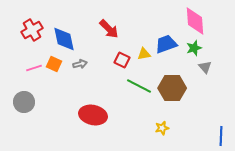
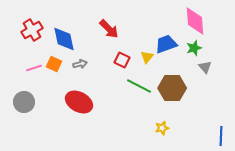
yellow triangle: moved 3 px right, 3 px down; rotated 40 degrees counterclockwise
red ellipse: moved 14 px left, 13 px up; rotated 16 degrees clockwise
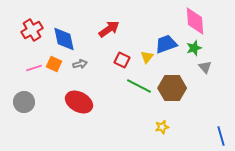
red arrow: rotated 80 degrees counterclockwise
yellow star: moved 1 px up
blue line: rotated 18 degrees counterclockwise
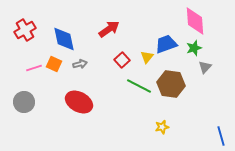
red cross: moved 7 px left
red square: rotated 21 degrees clockwise
gray triangle: rotated 24 degrees clockwise
brown hexagon: moved 1 px left, 4 px up; rotated 8 degrees clockwise
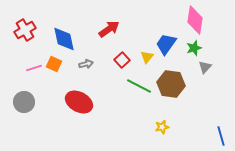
pink diamond: moved 1 px up; rotated 12 degrees clockwise
blue trapezoid: rotated 35 degrees counterclockwise
gray arrow: moved 6 px right
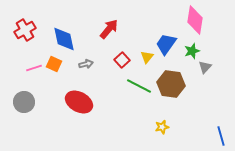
red arrow: rotated 15 degrees counterclockwise
green star: moved 2 px left, 3 px down
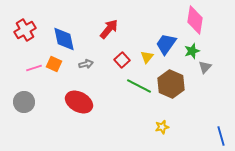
brown hexagon: rotated 16 degrees clockwise
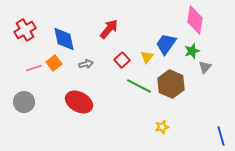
orange square: moved 1 px up; rotated 28 degrees clockwise
